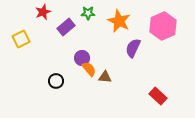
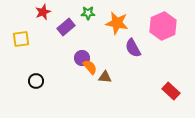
orange star: moved 2 px left, 2 px down; rotated 15 degrees counterclockwise
yellow square: rotated 18 degrees clockwise
purple semicircle: rotated 54 degrees counterclockwise
orange semicircle: moved 1 px right, 2 px up
black circle: moved 20 px left
red rectangle: moved 13 px right, 5 px up
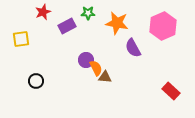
purple rectangle: moved 1 px right, 1 px up; rotated 12 degrees clockwise
purple circle: moved 4 px right, 2 px down
orange semicircle: moved 6 px right, 1 px down; rotated 14 degrees clockwise
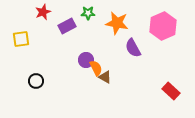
brown triangle: rotated 24 degrees clockwise
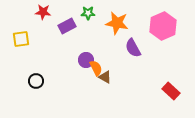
red star: rotated 28 degrees clockwise
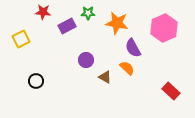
pink hexagon: moved 1 px right, 2 px down
yellow square: rotated 18 degrees counterclockwise
orange semicircle: moved 31 px right; rotated 21 degrees counterclockwise
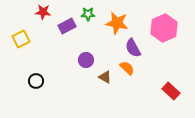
green star: moved 1 px down
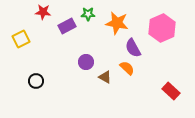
pink hexagon: moved 2 px left
purple circle: moved 2 px down
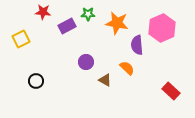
purple semicircle: moved 4 px right, 3 px up; rotated 24 degrees clockwise
brown triangle: moved 3 px down
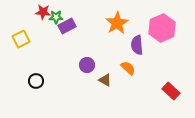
green star: moved 32 px left, 3 px down
orange star: rotated 30 degrees clockwise
purple circle: moved 1 px right, 3 px down
orange semicircle: moved 1 px right
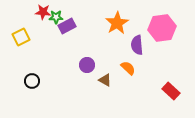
pink hexagon: rotated 16 degrees clockwise
yellow square: moved 2 px up
black circle: moved 4 px left
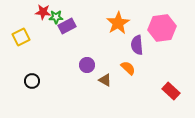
orange star: moved 1 px right
